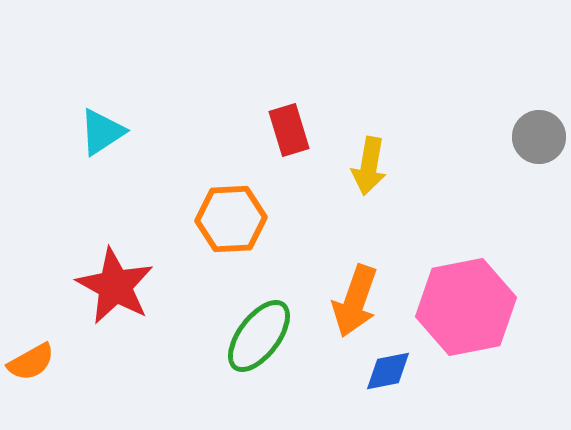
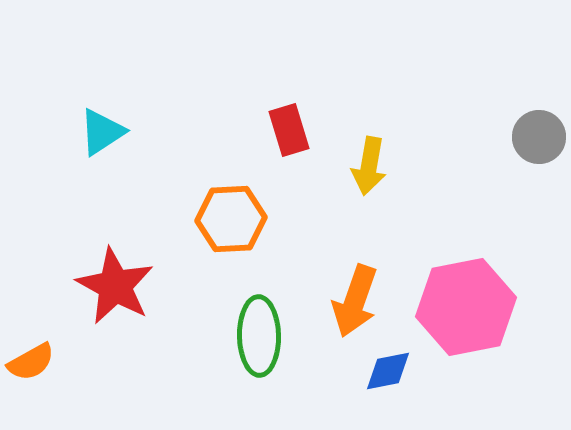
green ellipse: rotated 38 degrees counterclockwise
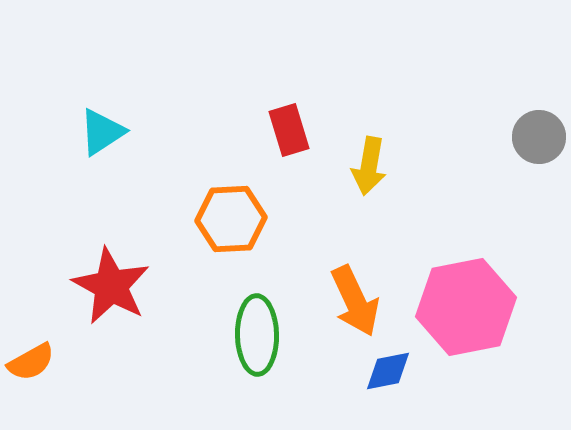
red star: moved 4 px left
orange arrow: rotated 44 degrees counterclockwise
green ellipse: moved 2 px left, 1 px up
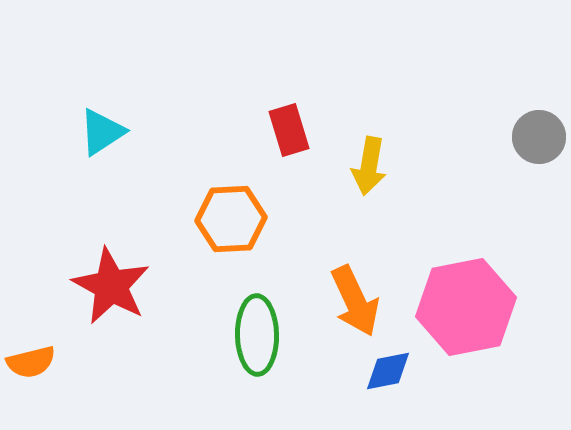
orange semicircle: rotated 15 degrees clockwise
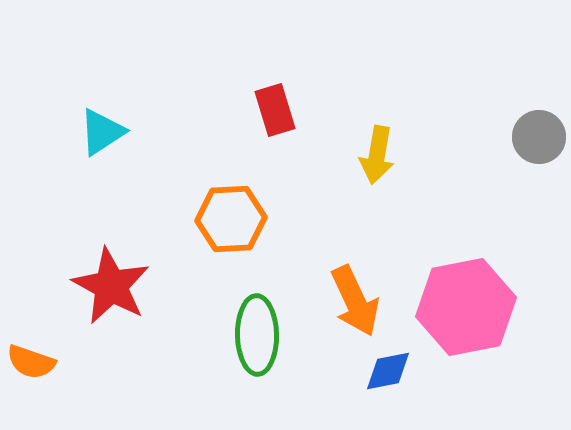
red rectangle: moved 14 px left, 20 px up
yellow arrow: moved 8 px right, 11 px up
orange semicircle: rotated 33 degrees clockwise
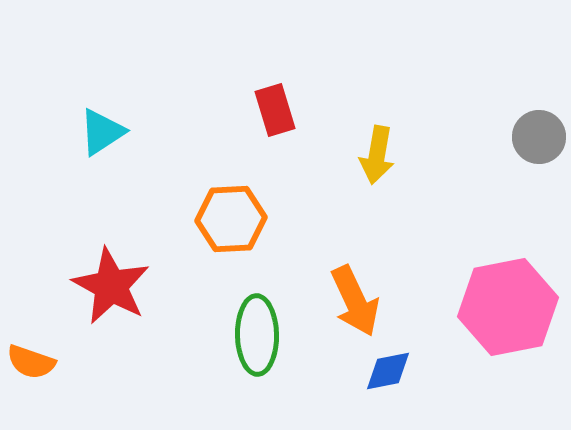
pink hexagon: moved 42 px right
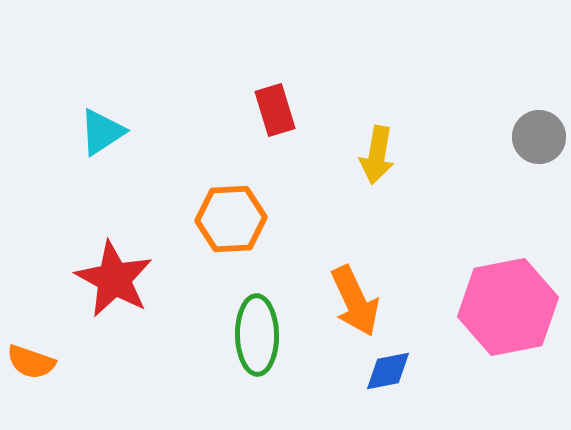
red star: moved 3 px right, 7 px up
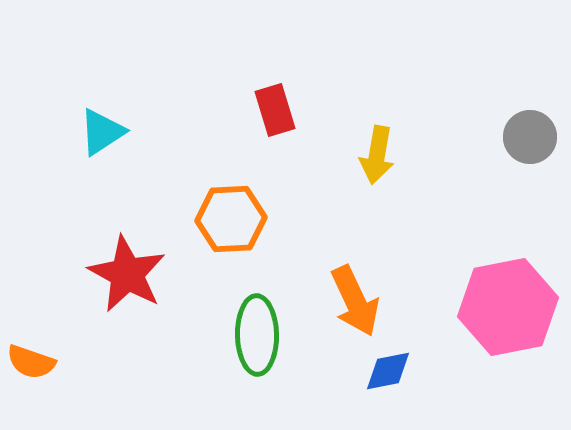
gray circle: moved 9 px left
red star: moved 13 px right, 5 px up
